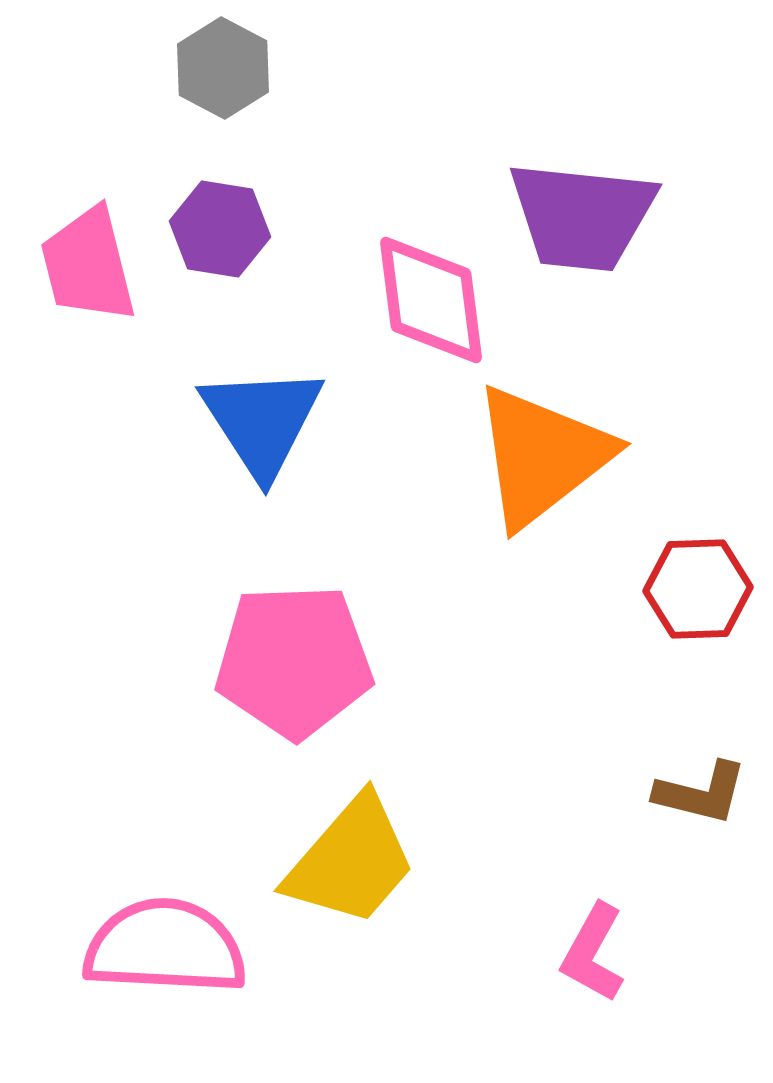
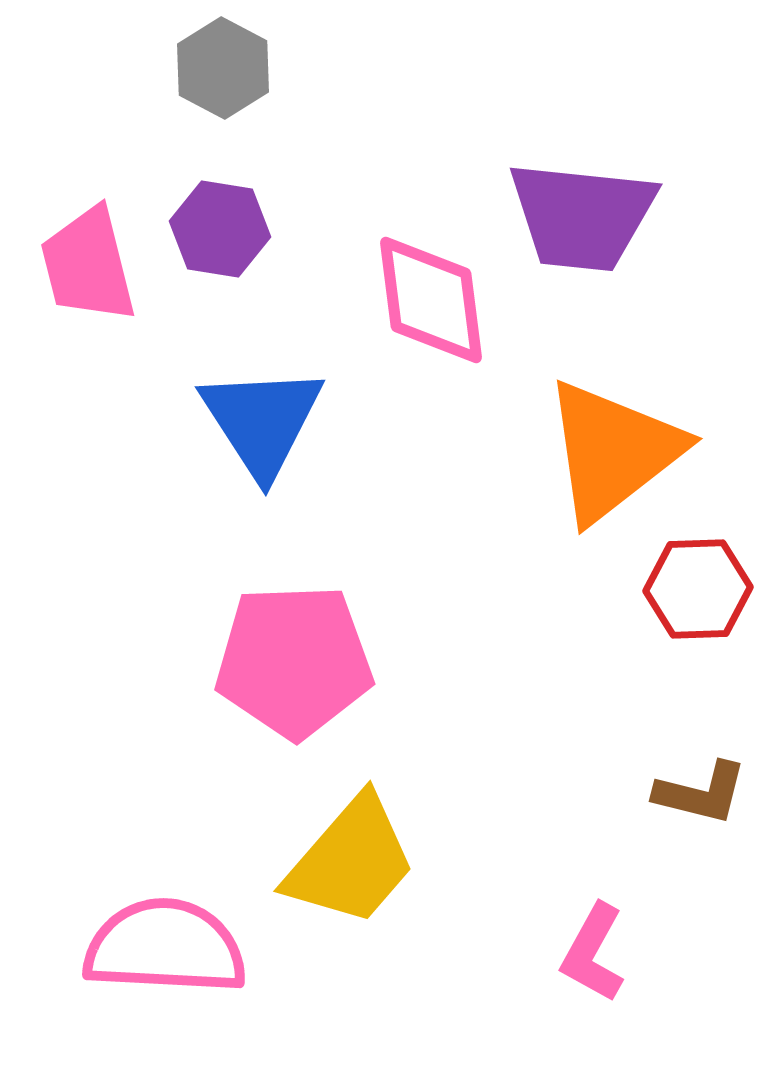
orange triangle: moved 71 px right, 5 px up
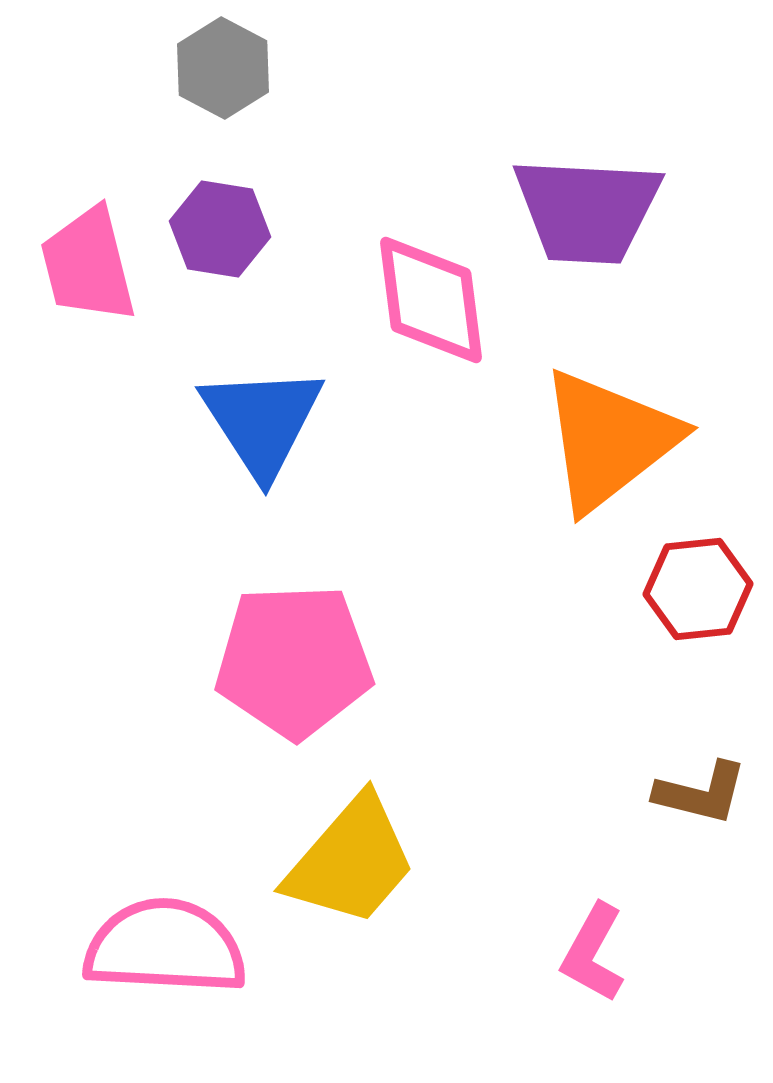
purple trapezoid: moved 5 px right, 6 px up; rotated 3 degrees counterclockwise
orange triangle: moved 4 px left, 11 px up
red hexagon: rotated 4 degrees counterclockwise
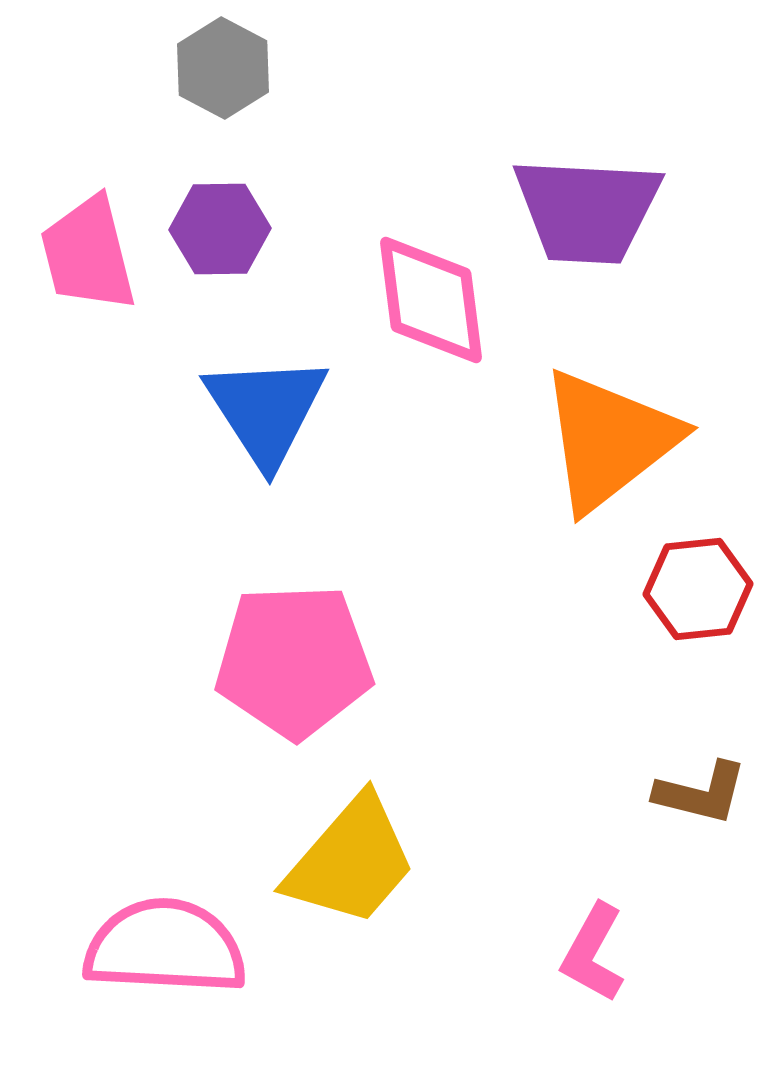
purple hexagon: rotated 10 degrees counterclockwise
pink trapezoid: moved 11 px up
blue triangle: moved 4 px right, 11 px up
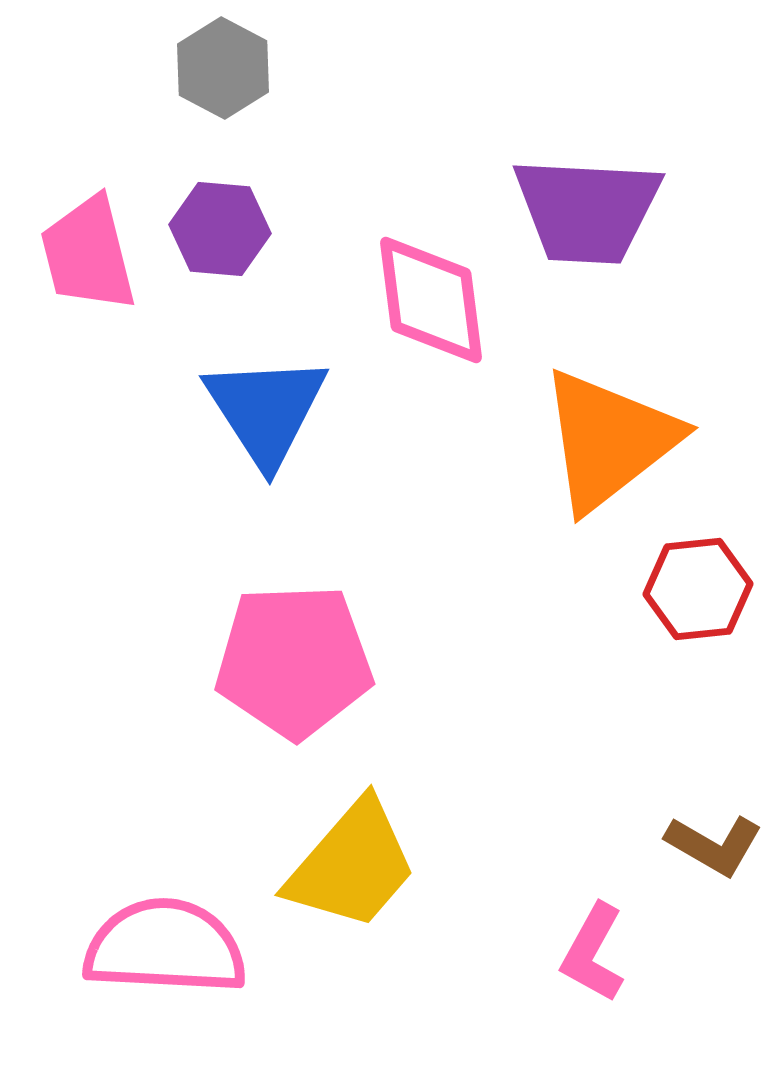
purple hexagon: rotated 6 degrees clockwise
brown L-shape: moved 13 px right, 52 px down; rotated 16 degrees clockwise
yellow trapezoid: moved 1 px right, 4 px down
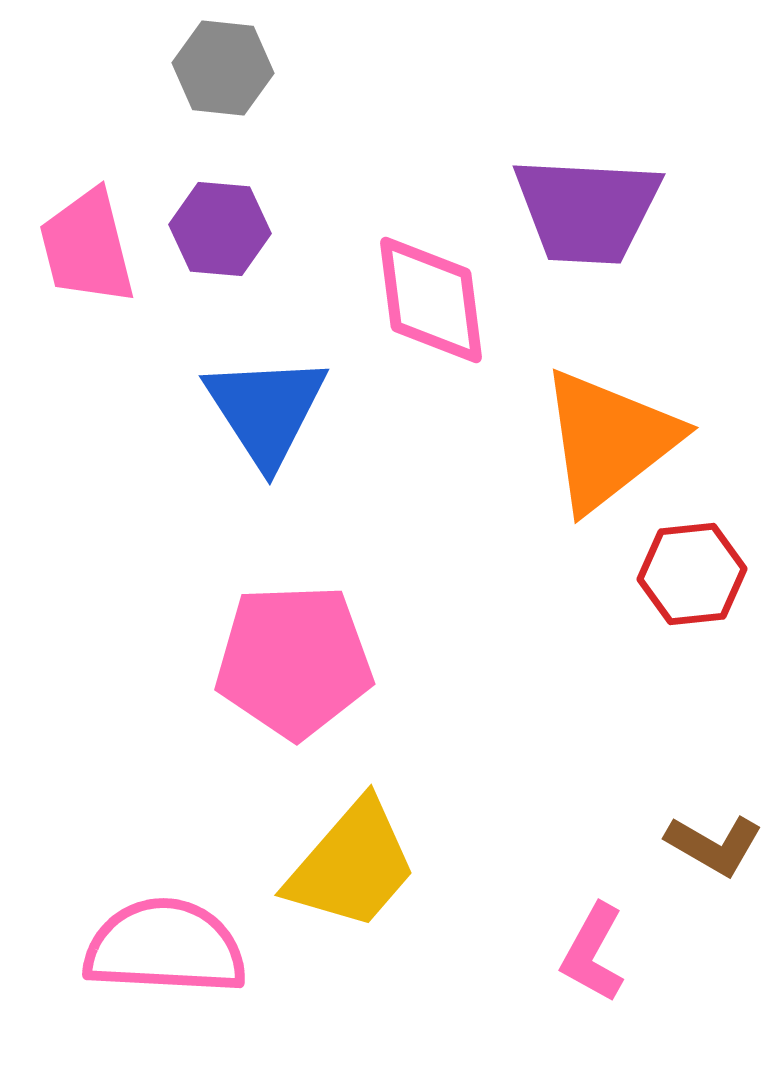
gray hexagon: rotated 22 degrees counterclockwise
pink trapezoid: moved 1 px left, 7 px up
red hexagon: moved 6 px left, 15 px up
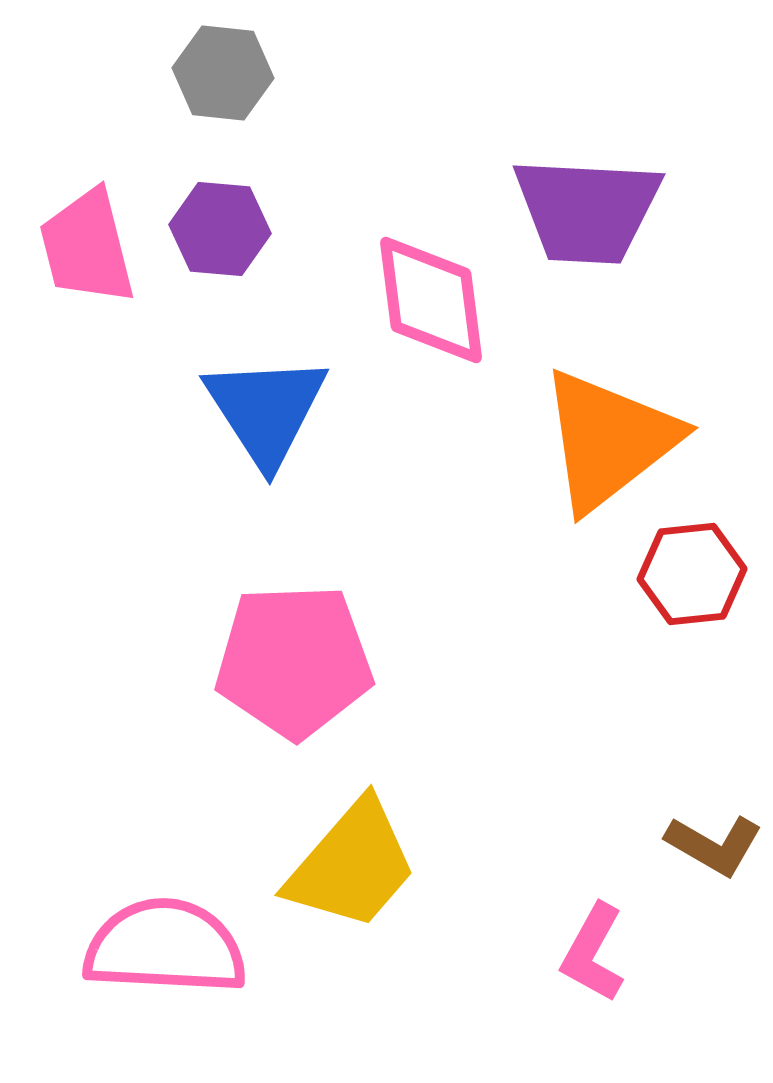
gray hexagon: moved 5 px down
